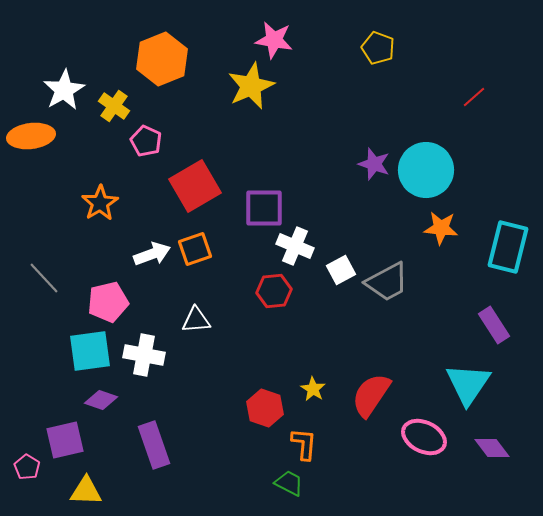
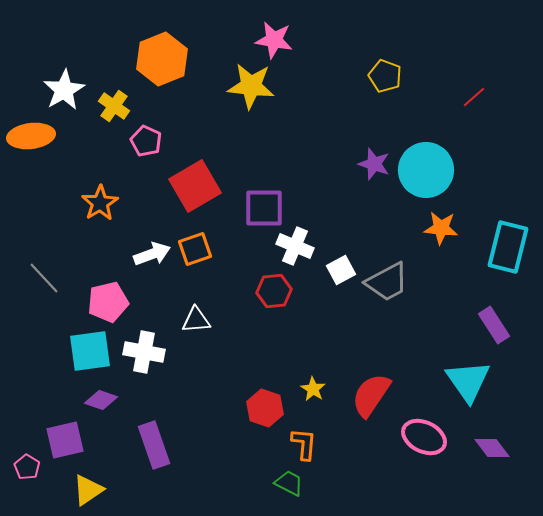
yellow pentagon at (378, 48): moved 7 px right, 28 px down
yellow star at (251, 86): rotated 30 degrees clockwise
white cross at (144, 355): moved 3 px up
cyan triangle at (468, 384): moved 3 px up; rotated 9 degrees counterclockwise
yellow triangle at (86, 491): moved 2 px right, 1 px up; rotated 36 degrees counterclockwise
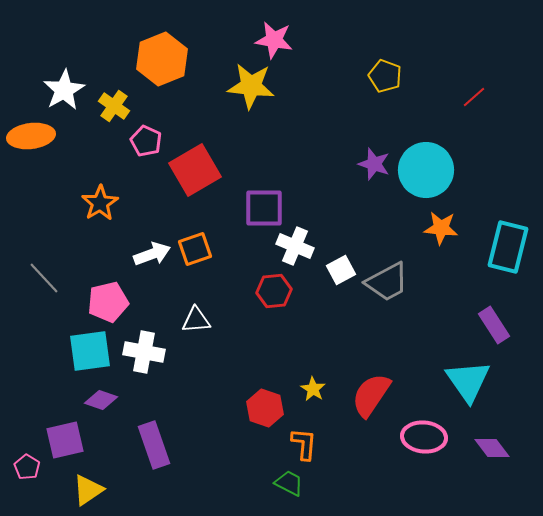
red square at (195, 186): moved 16 px up
pink ellipse at (424, 437): rotated 21 degrees counterclockwise
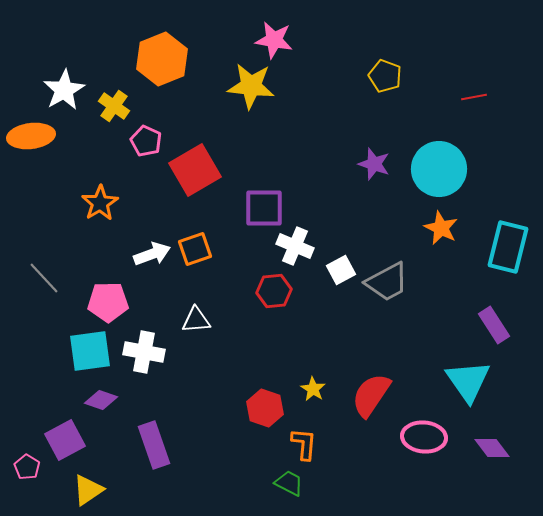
red line at (474, 97): rotated 30 degrees clockwise
cyan circle at (426, 170): moved 13 px right, 1 px up
orange star at (441, 228): rotated 20 degrees clockwise
pink pentagon at (108, 302): rotated 12 degrees clockwise
purple square at (65, 440): rotated 15 degrees counterclockwise
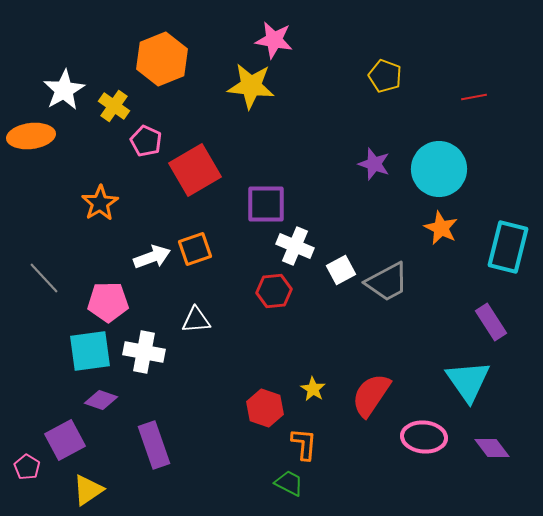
purple square at (264, 208): moved 2 px right, 4 px up
white arrow at (152, 254): moved 3 px down
purple rectangle at (494, 325): moved 3 px left, 3 px up
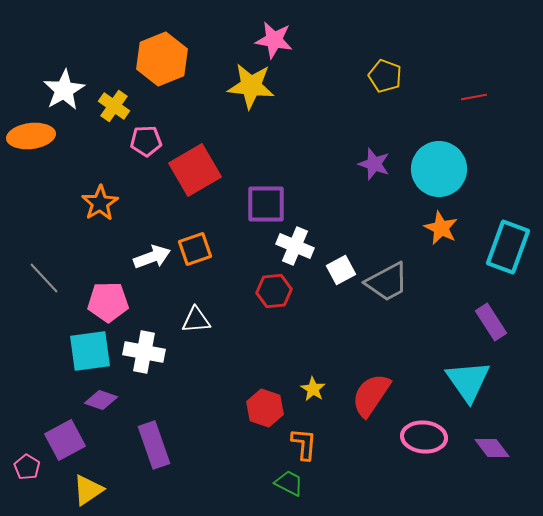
pink pentagon at (146, 141): rotated 28 degrees counterclockwise
cyan rectangle at (508, 247): rotated 6 degrees clockwise
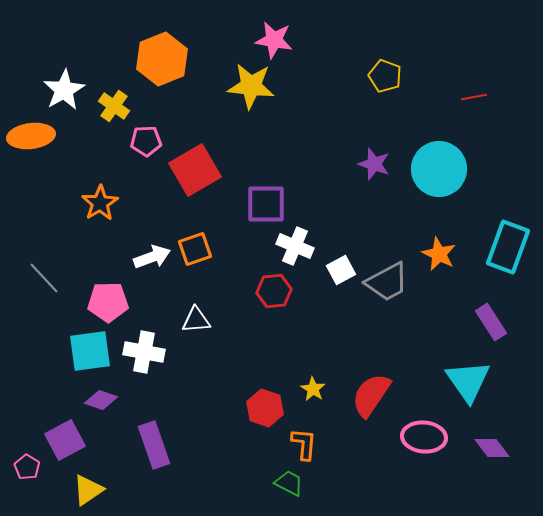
orange star at (441, 228): moved 2 px left, 26 px down
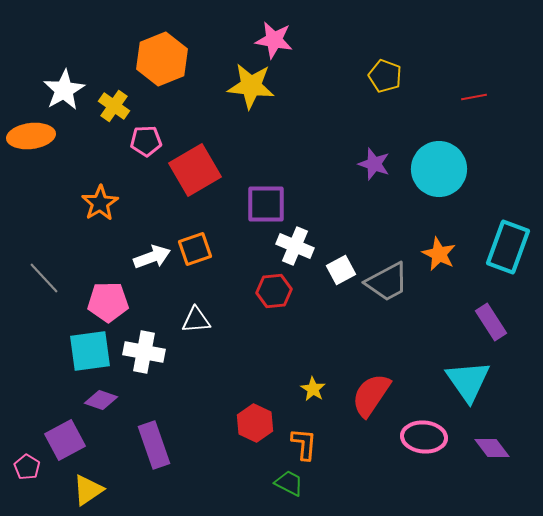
red hexagon at (265, 408): moved 10 px left, 15 px down; rotated 6 degrees clockwise
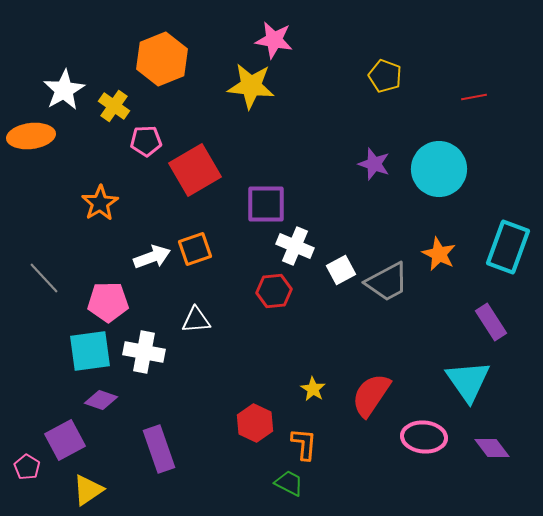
purple rectangle at (154, 445): moved 5 px right, 4 px down
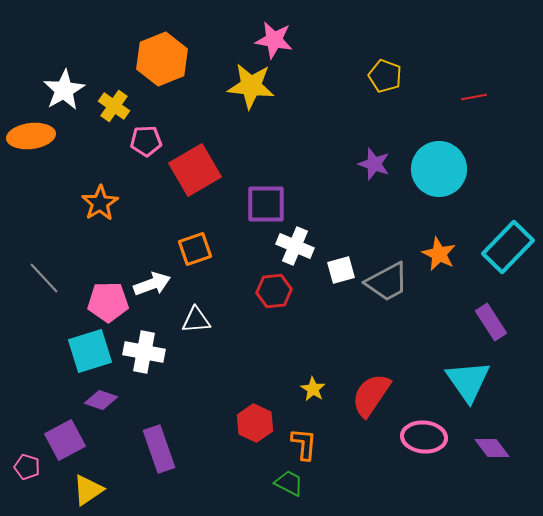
cyan rectangle at (508, 247): rotated 24 degrees clockwise
white arrow at (152, 257): moved 27 px down
white square at (341, 270): rotated 12 degrees clockwise
cyan square at (90, 351): rotated 9 degrees counterclockwise
pink pentagon at (27, 467): rotated 15 degrees counterclockwise
